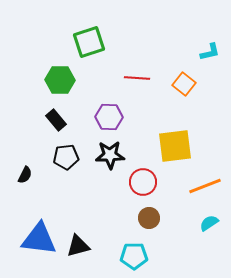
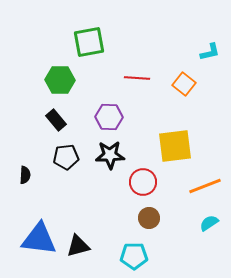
green square: rotated 8 degrees clockwise
black semicircle: rotated 24 degrees counterclockwise
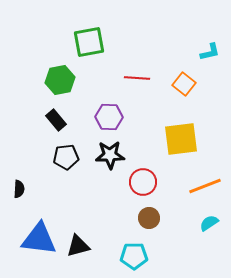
green hexagon: rotated 12 degrees counterclockwise
yellow square: moved 6 px right, 7 px up
black semicircle: moved 6 px left, 14 px down
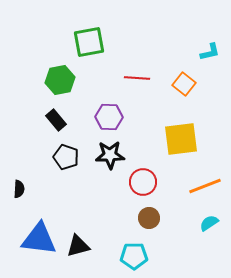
black pentagon: rotated 25 degrees clockwise
